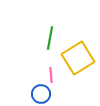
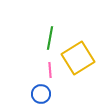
pink line: moved 1 px left, 5 px up
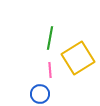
blue circle: moved 1 px left
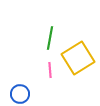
blue circle: moved 20 px left
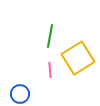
green line: moved 2 px up
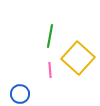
yellow square: rotated 16 degrees counterclockwise
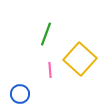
green line: moved 4 px left, 2 px up; rotated 10 degrees clockwise
yellow square: moved 2 px right, 1 px down
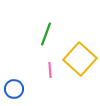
blue circle: moved 6 px left, 5 px up
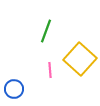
green line: moved 3 px up
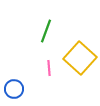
yellow square: moved 1 px up
pink line: moved 1 px left, 2 px up
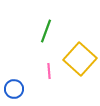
yellow square: moved 1 px down
pink line: moved 3 px down
